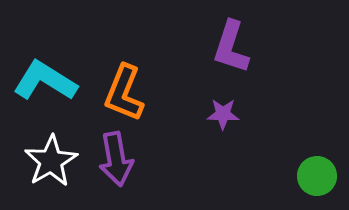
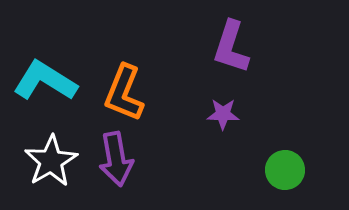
green circle: moved 32 px left, 6 px up
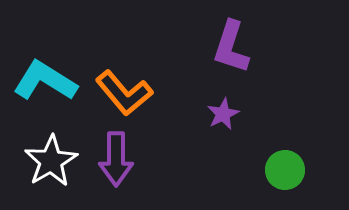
orange L-shape: rotated 62 degrees counterclockwise
purple star: rotated 28 degrees counterclockwise
purple arrow: rotated 10 degrees clockwise
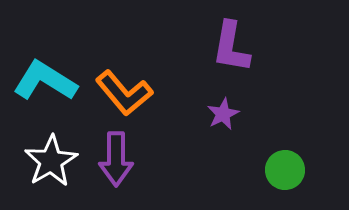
purple L-shape: rotated 8 degrees counterclockwise
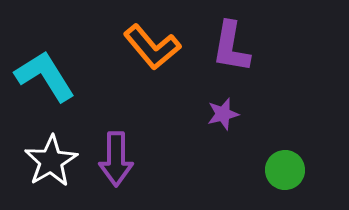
cyan L-shape: moved 5 px up; rotated 26 degrees clockwise
orange L-shape: moved 28 px right, 46 px up
purple star: rotated 12 degrees clockwise
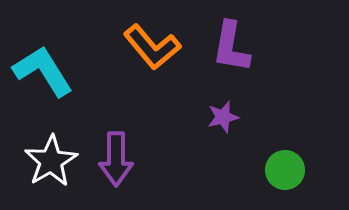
cyan L-shape: moved 2 px left, 5 px up
purple star: moved 3 px down
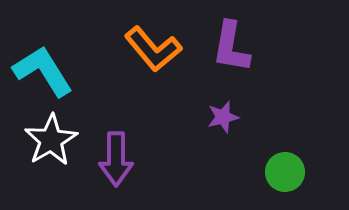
orange L-shape: moved 1 px right, 2 px down
white star: moved 21 px up
green circle: moved 2 px down
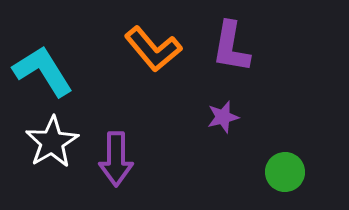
white star: moved 1 px right, 2 px down
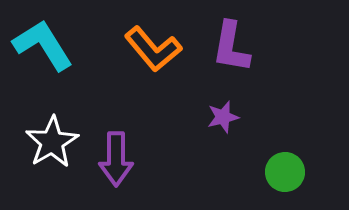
cyan L-shape: moved 26 px up
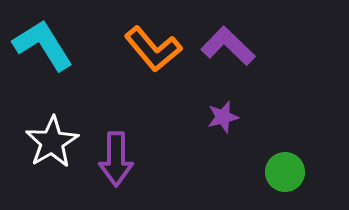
purple L-shape: moved 3 px left, 1 px up; rotated 124 degrees clockwise
